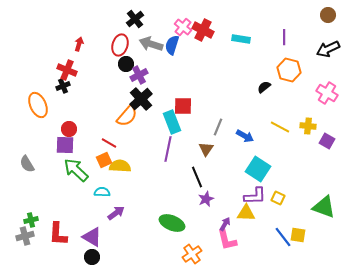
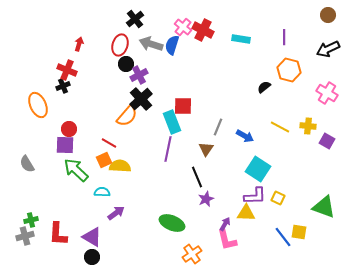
yellow square at (298, 235): moved 1 px right, 3 px up
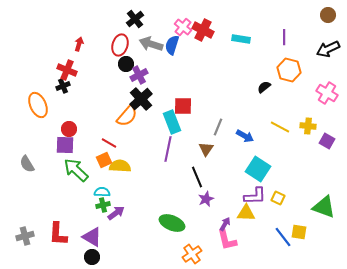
green cross at (31, 220): moved 72 px right, 15 px up
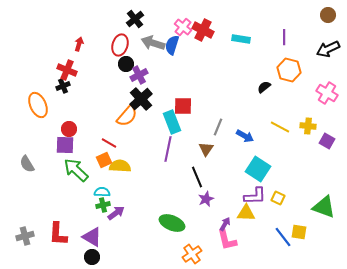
gray arrow at (151, 44): moved 2 px right, 1 px up
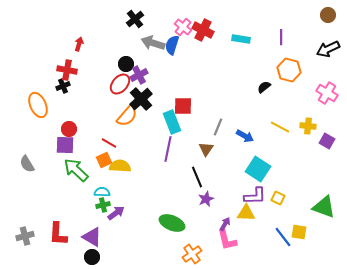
purple line at (284, 37): moved 3 px left
red ellipse at (120, 45): moved 39 px down; rotated 25 degrees clockwise
red cross at (67, 70): rotated 12 degrees counterclockwise
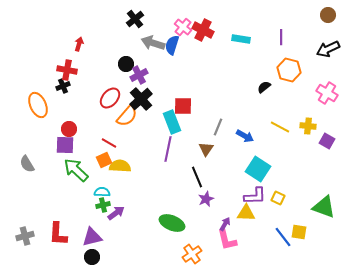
red ellipse at (120, 84): moved 10 px left, 14 px down
purple triangle at (92, 237): rotated 45 degrees counterclockwise
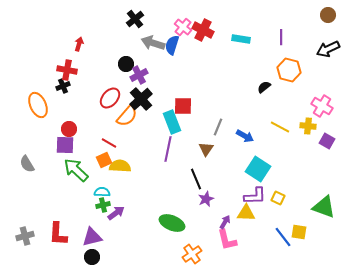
pink cross at (327, 93): moved 5 px left, 13 px down
black line at (197, 177): moved 1 px left, 2 px down
purple arrow at (225, 224): moved 2 px up
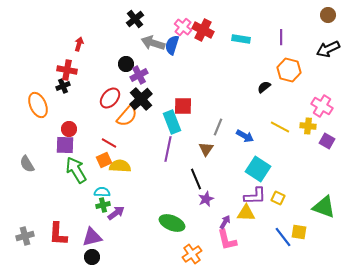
green arrow at (76, 170): rotated 16 degrees clockwise
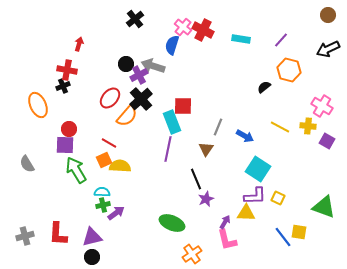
purple line at (281, 37): moved 3 px down; rotated 42 degrees clockwise
gray arrow at (153, 43): moved 23 px down
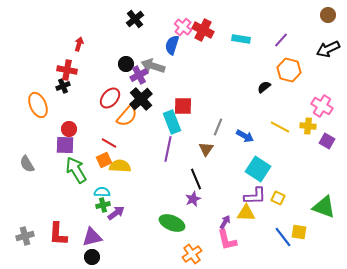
purple star at (206, 199): moved 13 px left
